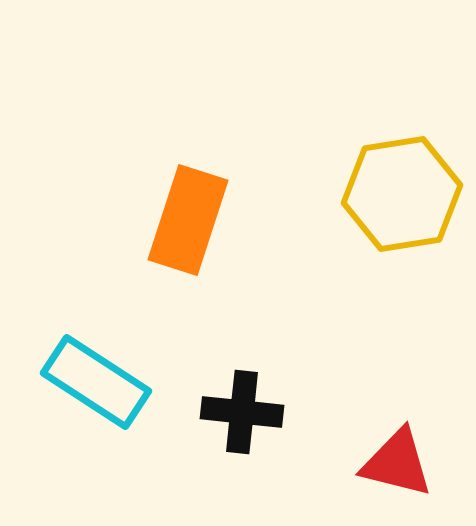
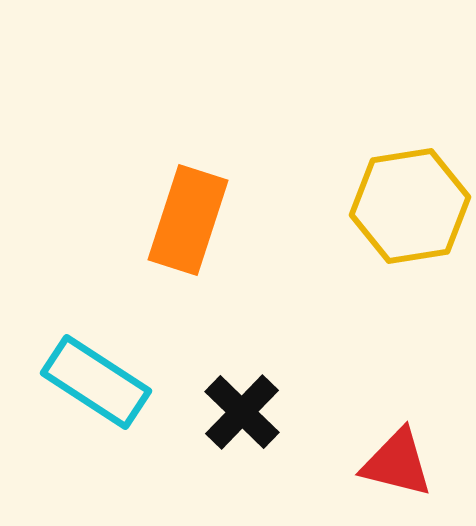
yellow hexagon: moved 8 px right, 12 px down
black cross: rotated 38 degrees clockwise
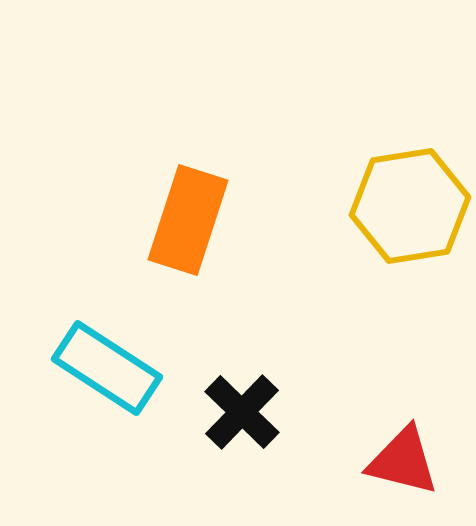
cyan rectangle: moved 11 px right, 14 px up
red triangle: moved 6 px right, 2 px up
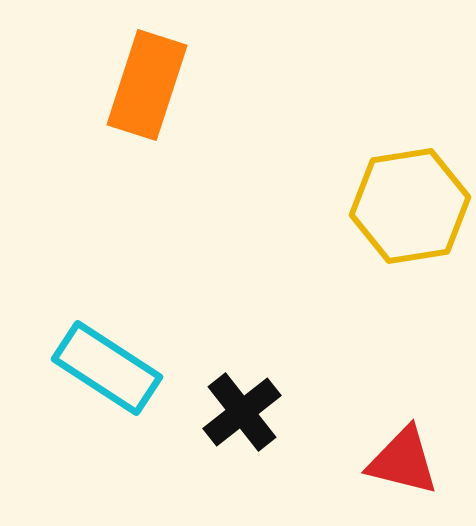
orange rectangle: moved 41 px left, 135 px up
black cross: rotated 8 degrees clockwise
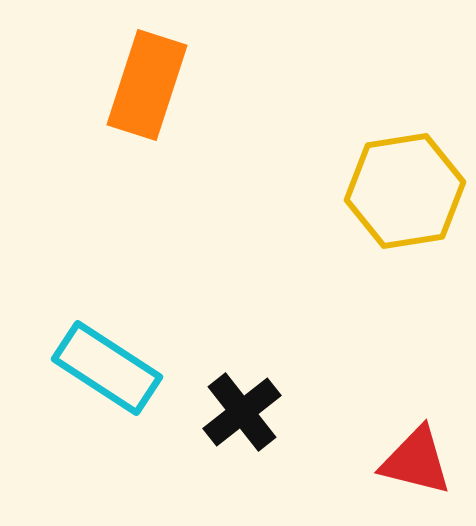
yellow hexagon: moved 5 px left, 15 px up
red triangle: moved 13 px right
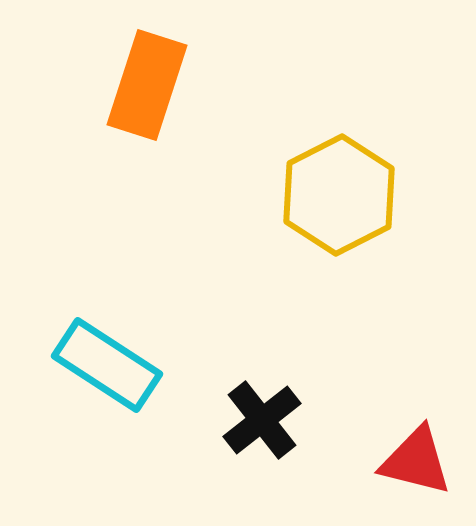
yellow hexagon: moved 66 px left, 4 px down; rotated 18 degrees counterclockwise
cyan rectangle: moved 3 px up
black cross: moved 20 px right, 8 px down
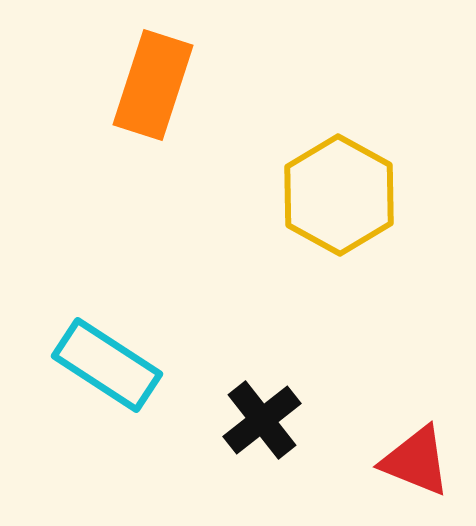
orange rectangle: moved 6 px right
yellow hexagon: rotated 4 degrees counterclockwise
red triangle: rotated 8 degrees clockwise
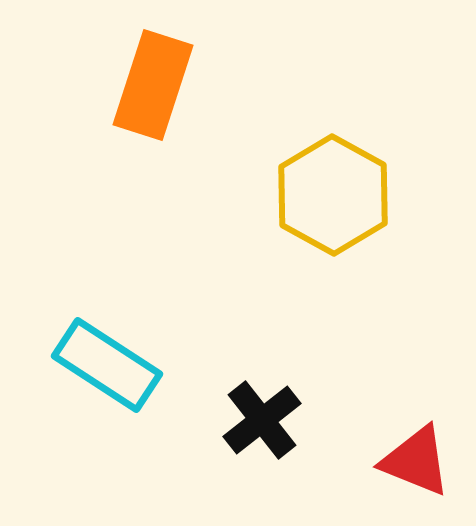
yellow hexagon: moved 6 px left
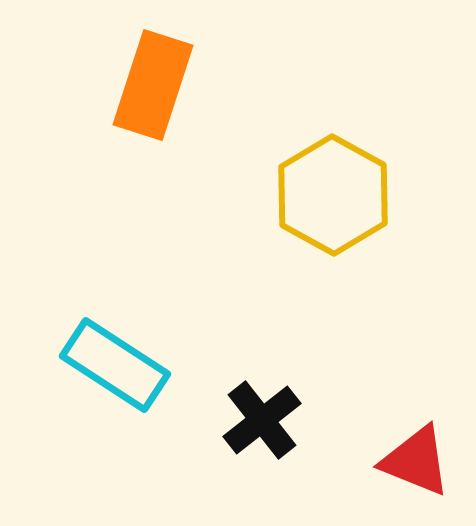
cyan rectangle: moved 8 px right
